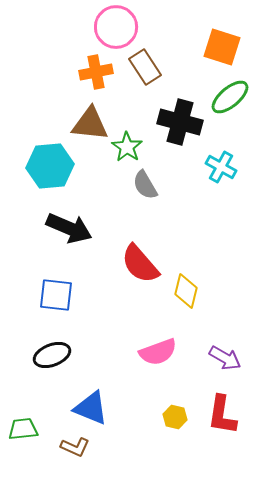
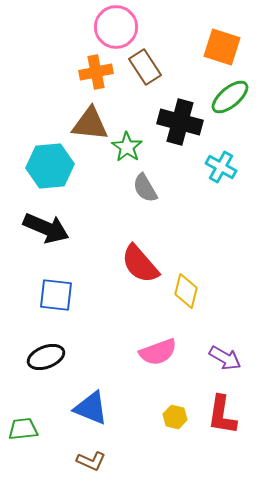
gray semicircle: moved 3 px down
black arrow: moved 23 px left
black ellipse: moved 6 px left, 2 px down
brown L-shape: moved 16 px right, 14 px down
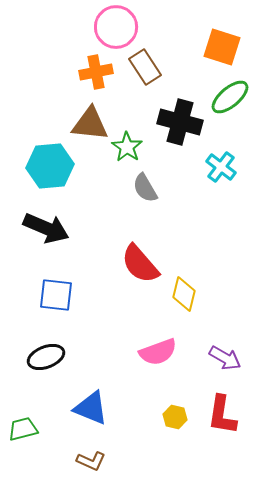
cyan cross: rotated 8 degrees clockwise
yellow diamond: moved 2 px left, 3 px down
green trapezoid: rotated 8 degrees counterclockwise
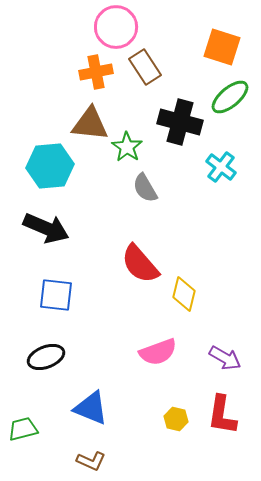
yellow hexagon: moved 1 px right, 2 px down
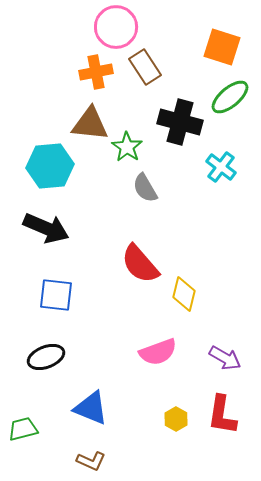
yellow hexagon: rotated 15 degrees clockwise
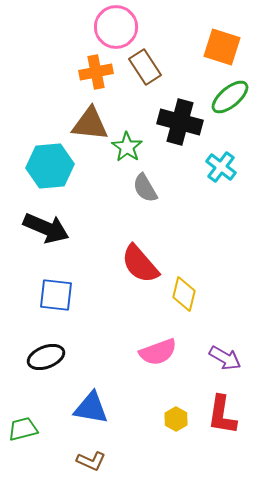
blue triangle: rotated 12 degrees counterclockwise
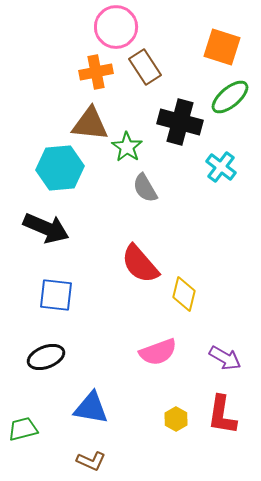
cyan hexagon: moved 10 px right, 2 px down
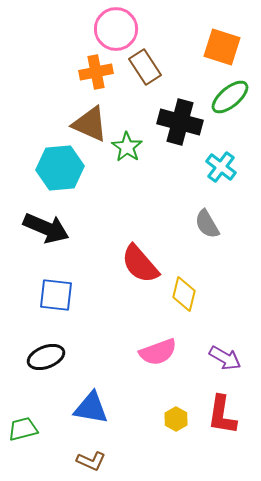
pink circle: moved 2 px down
brown triangle: rotated 18 degrees clockwise
gray semicircle: moved 62 px right, 36 px down
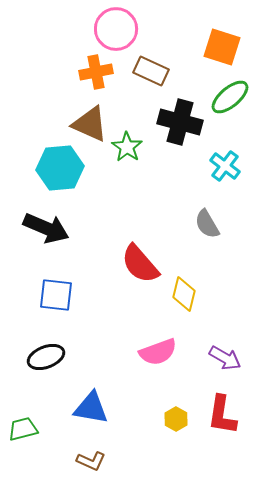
brown rectangle: moved 6 px right, 4 px down; rotated 32 degrees counterclockwise
cyan cross: moved 4 px right, 1 px up
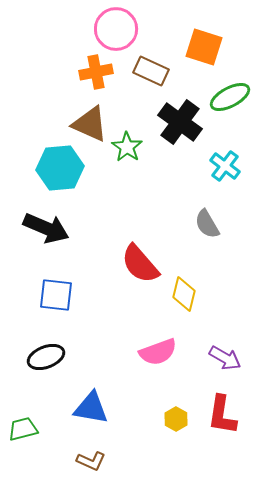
orange square: moved 18 px left
green ellipse: rotated 12 degrees clockwise
black cross: rotated 21 degrees clockwise
